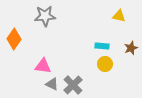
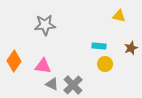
gray star: moved 9 px down
orange diamond: moved 22 px down
cyan rectangle: moved 3 px left
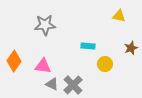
cyan rectangle: moved 11 px left
